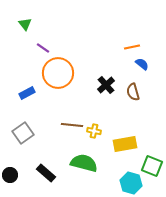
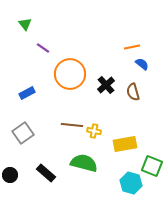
orange circle: moved 12 px right, 1 px down
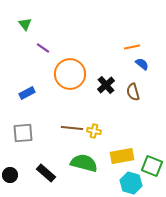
brown line: moved 3 px down
gray square: rotated 30 degrees clockwise
yellow rectangle: moved 3 px left, 12 px down
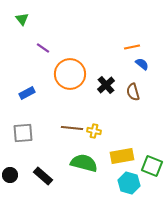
green triangle: moved 3 px left, 5 px up
black rectangle: moved 3 px left, 3 px down
cyan hexagon: moved 2 px left
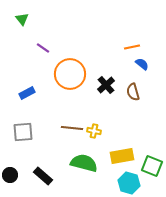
gray square: moved 1 px up
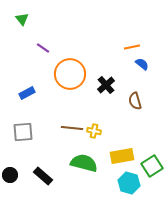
brown semicircle: moved 2 px right, 9 px down
green square: rotated 35 degrees clockwise
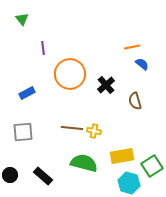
purple line: rotated 48 degrees clockwise
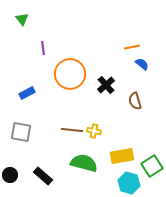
brown line: moved 2 px down
gray square: moved 2 px left; rotated 15 degrees clockwise
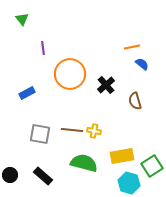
gray square: moved 19 px right, 2 px down
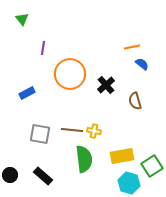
purple line: rotated 16 degrees clockwise
green semicircle: moved 4 px up; rotated 68 degrees clockwise
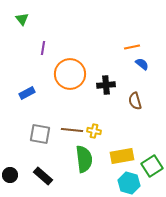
black cross: rotated 36 degrees clockwise
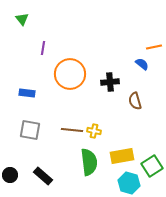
orange line: moved 22 px right
black cross: moved 4 px right, 3 px up
blue rectangle: rotated 35 degrees clockwise
gray square: moved 10 px left, 4 px up
green semicircle: moved 5 px right, 3 px down
